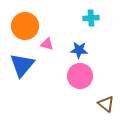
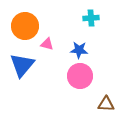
brown triangle: rotated 36 degrees counterclockwise
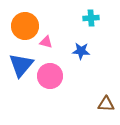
pink triangle: moved 1 px left, 2 px up
blue star: moved 2 px right, 1 px down
blue triangle: moved 1 px left
pink circle: moved 30 px left
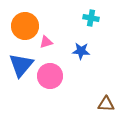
cyan cross: rotated 14 degrees clockwise
pink triangle: rotated 32 degrees counterclockwise
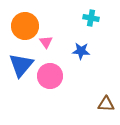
pink triangle: rotated 48 degrees counterclockwise
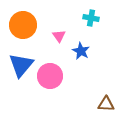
orange circle: moved 2 px left, 1 px up
pink triangle: moved 13 px right, 6 px up
blue star: rotated 24 degrees clockwise
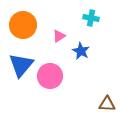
pink triangle: rotated 32 degrees clockwise
brown triangle: moved 1 px right
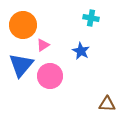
pink triangle: moved 16 px left, 9 px down
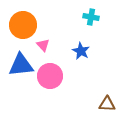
cyan cross: moved 1 px up
pink triangle: rotated 40 degrees counterclockwise
blue triangle: rotated 44 degrees clockwise
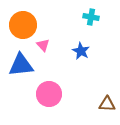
pink circle: moved 1 px left, 18 px down
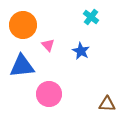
cyan cross: rotated 28 degrees clockwise
pink triangle: moved 5 px right
blue triangle: moved 1 px right, 1 px down
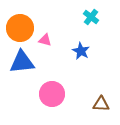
orange circle: moved 3 px left, 3 px down
pink triangle: moved 3 px left, 5 px up; rotated 32 degrees counterclockwise
blue triangle: moved 4 px up
pink circle: moved 3 px right
brown triangle: moved 6 px left
